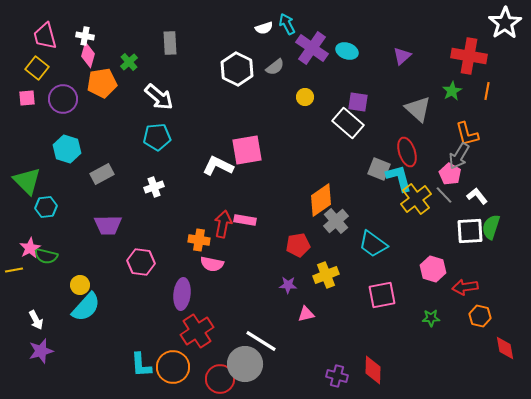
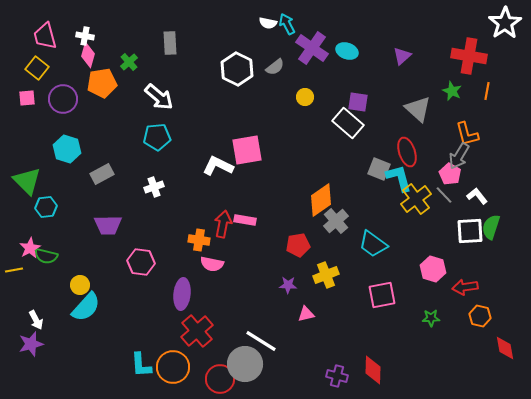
white semicircle at (264, 28): moved 4 px right, 5 px up; rotated 30 degrees clockwise
green star at (452, 91): rotated 18 degrees counterclockwise
red cross at (197, 331): rotated 8 degrees counterclockwise
purple star at (41, 351): moved 10 px left, 7 px up
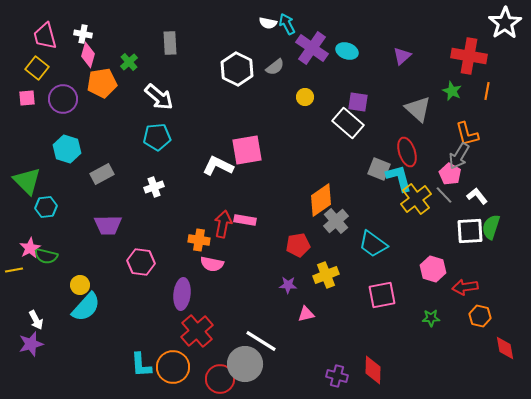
white cross at (85, 36): moved 2 px left, 2 px up
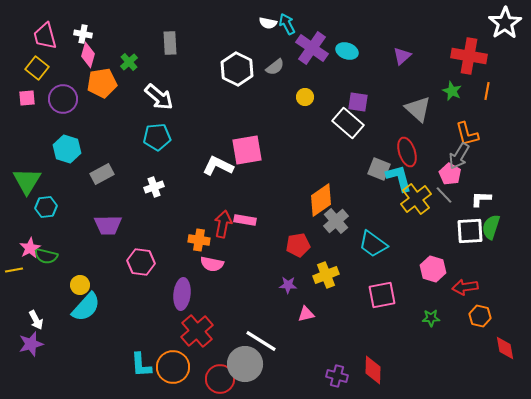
green triangle at (27, 181): rotated 16 degrees clockwise
white L-shape at (477, 196): moved 4 px right, 3 px down; rotated 50 degrees counterclockwise
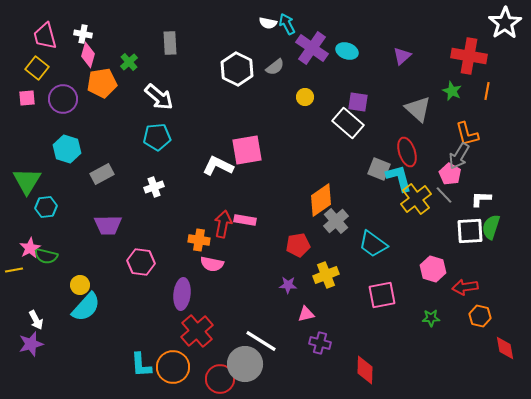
red diamond at (373, 370): moved 8 px left
purple cross at (337, 376): moved 17 px left, 33 px up
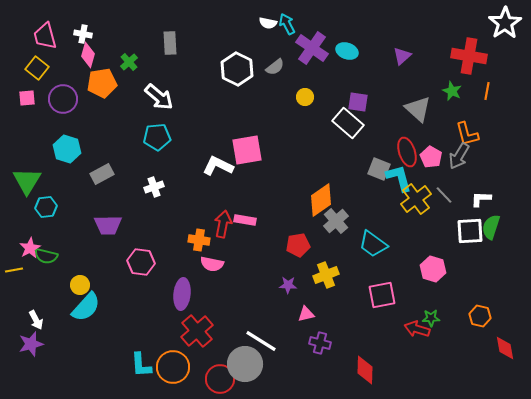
pink pentagon at (450, 174): moved 19 px left, 17 px up
red arrow at (465, 287): moved 48 px left, 42 px down; rotated 25 degrees clockwise
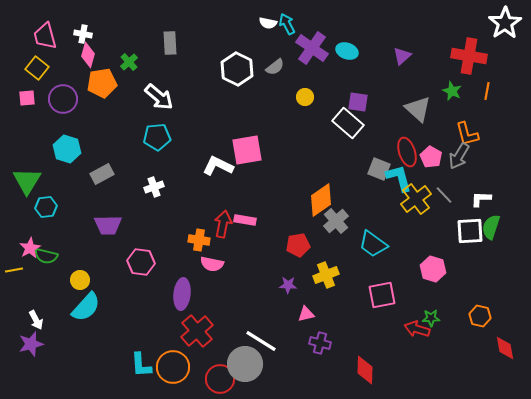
yellow circle at (80, 285): moved 5 px up
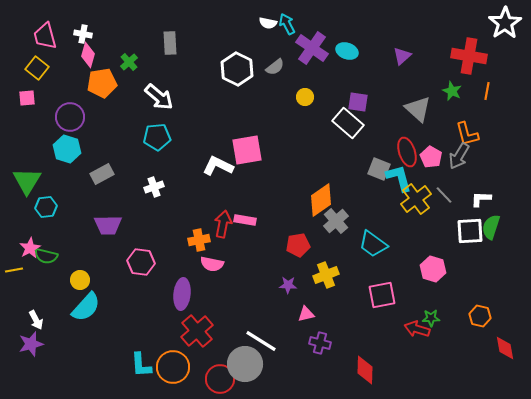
purple circle at (63, 99): moved 7 px right, 18 px down
orange cross at (199, 240): rotated 20 degrees counterclockwise
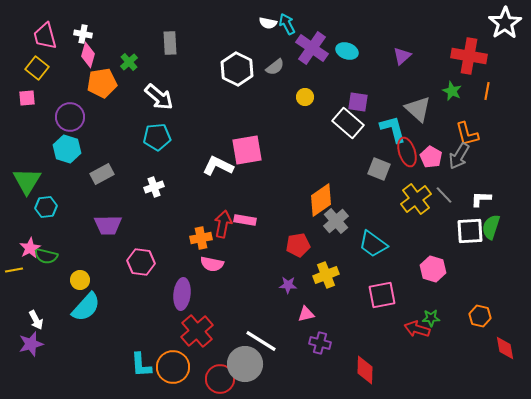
cyan L-shape at (399, 178): moved 6 px left, 49 px up
orange cross at (199, 240): moved 2 px right, 2 px up
